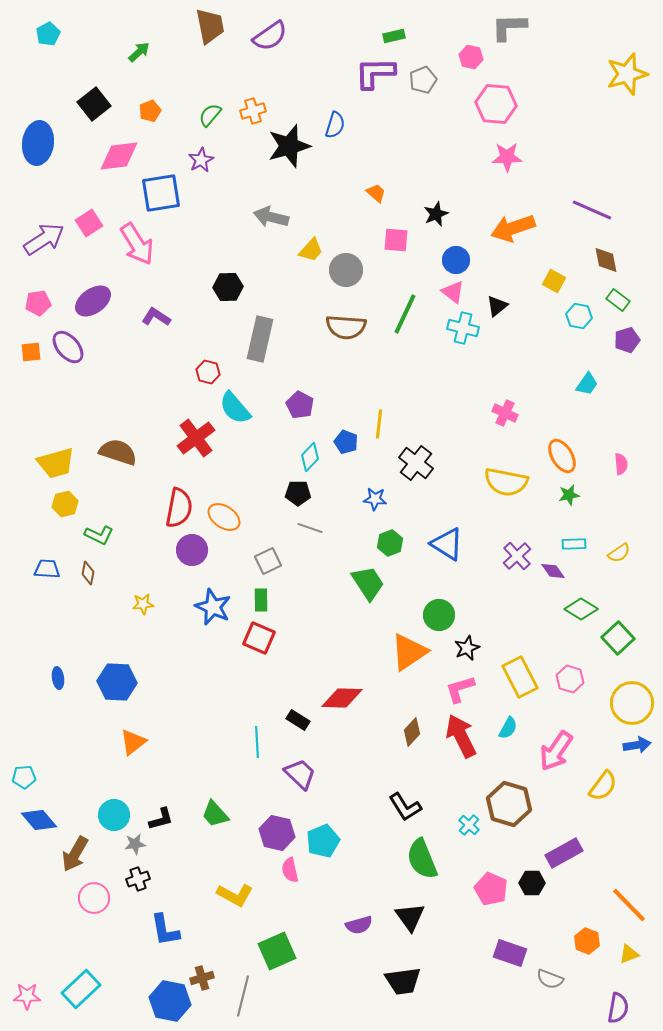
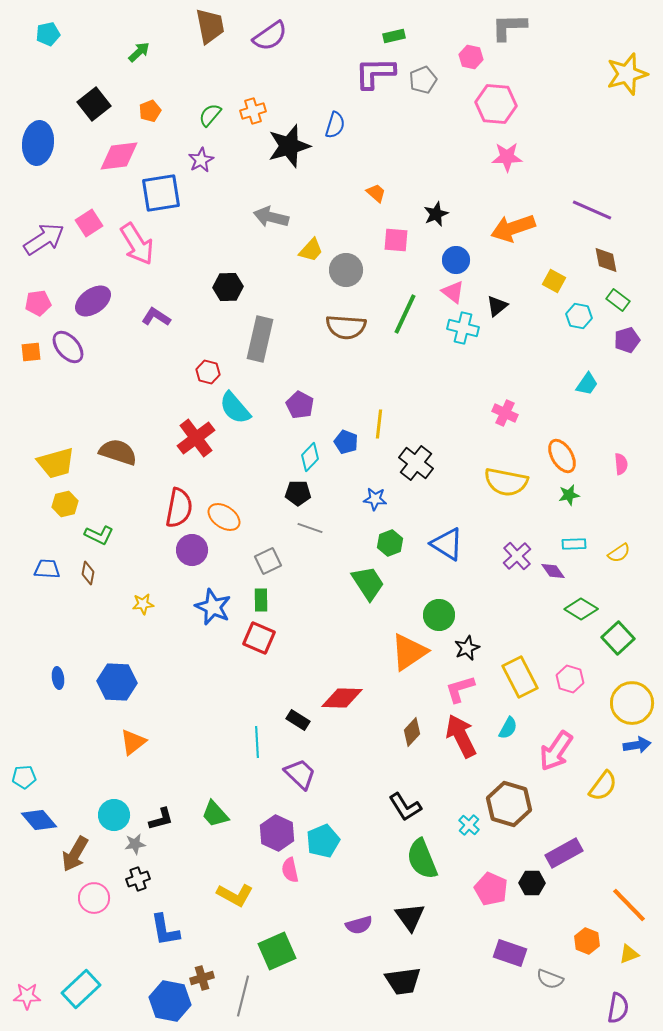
cyan pentagon at (48, 34): rotated 15 degrees clockwise
purple hexagon at (277, 833): rotated 12 degrees clockwise
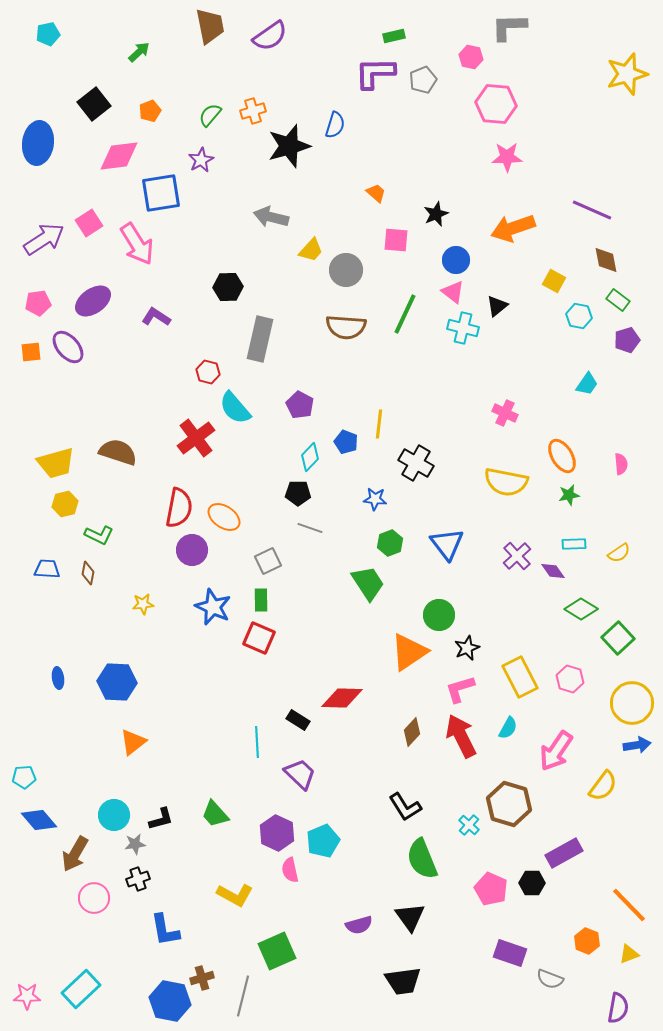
black cross at (416, 463): rotated 8 degrees counterclockwise
blue triangle at (447, 544): rotated 21 degrees clockwise
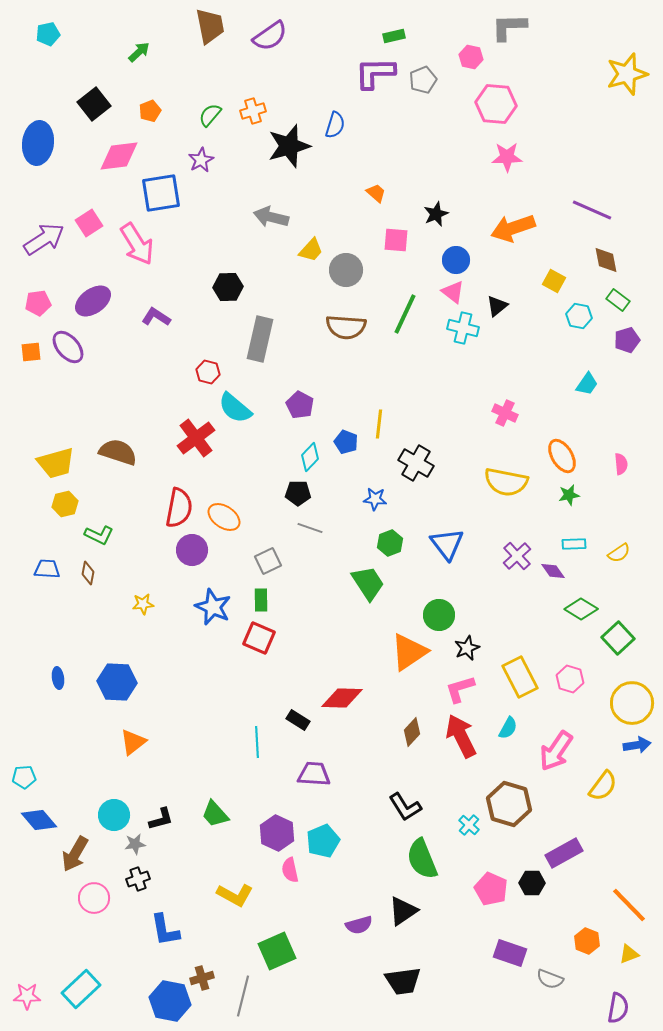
cyan semicircle at (235, 408): rotated 9 degrees counterclockwise
purple trapezoid at (300, 774): moved 14 px right; rotated 40 degrees counterclockwise
black triangle at (410, 917): moved 7 px left, 6 px up; rotated 32 degrees clockwise
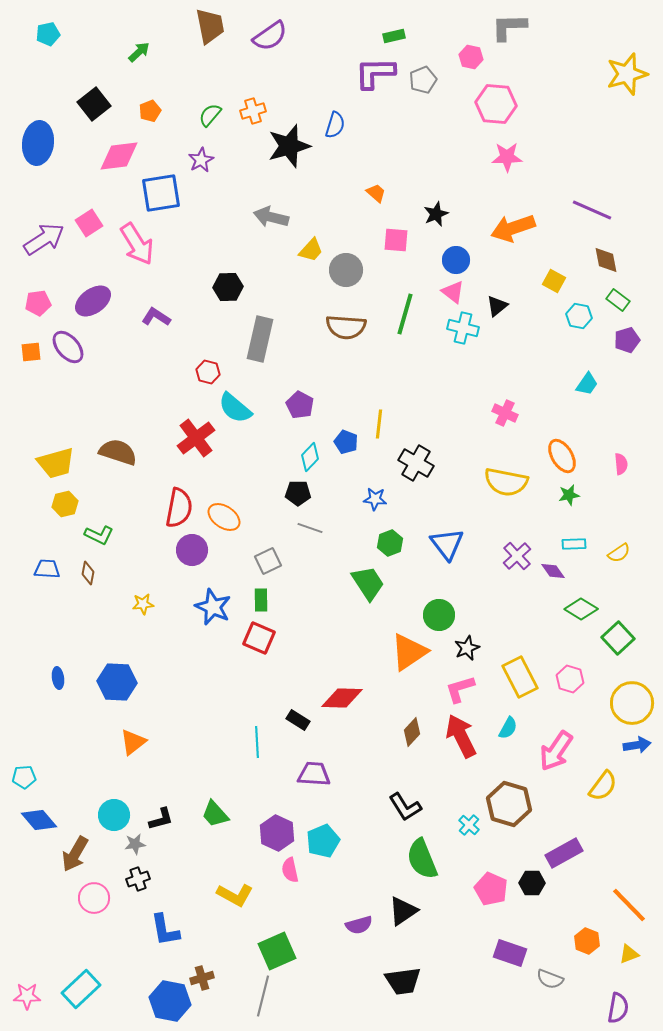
green line at (405, 314): rotated 9 degrees counterclockwise
gray line at (243, 996): moved 20 px right
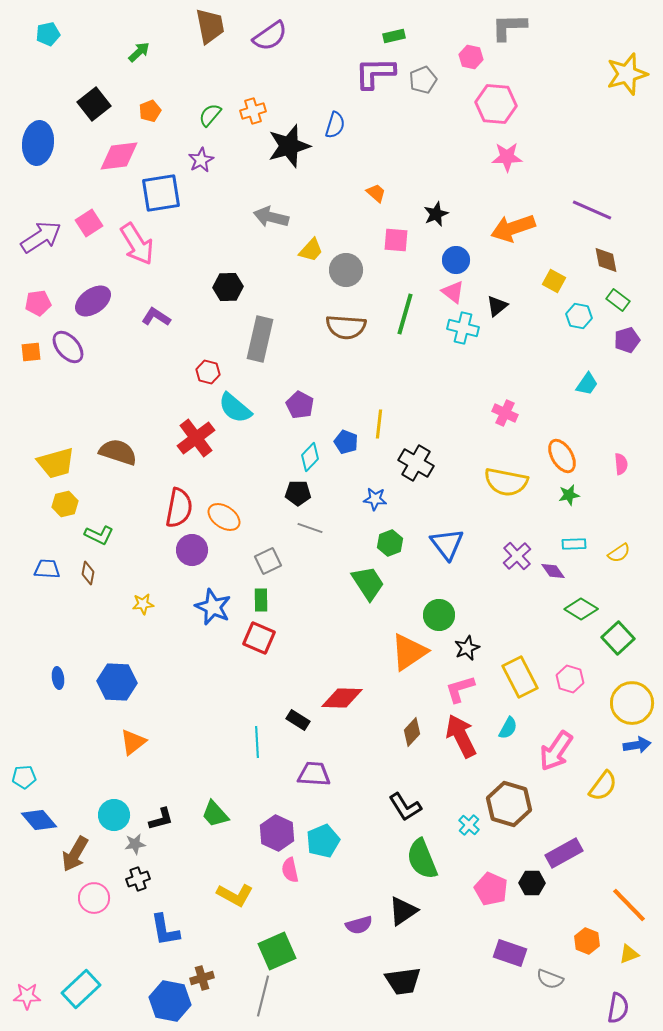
purple arrow at (44, 239): moved 3 px left, 2 px up
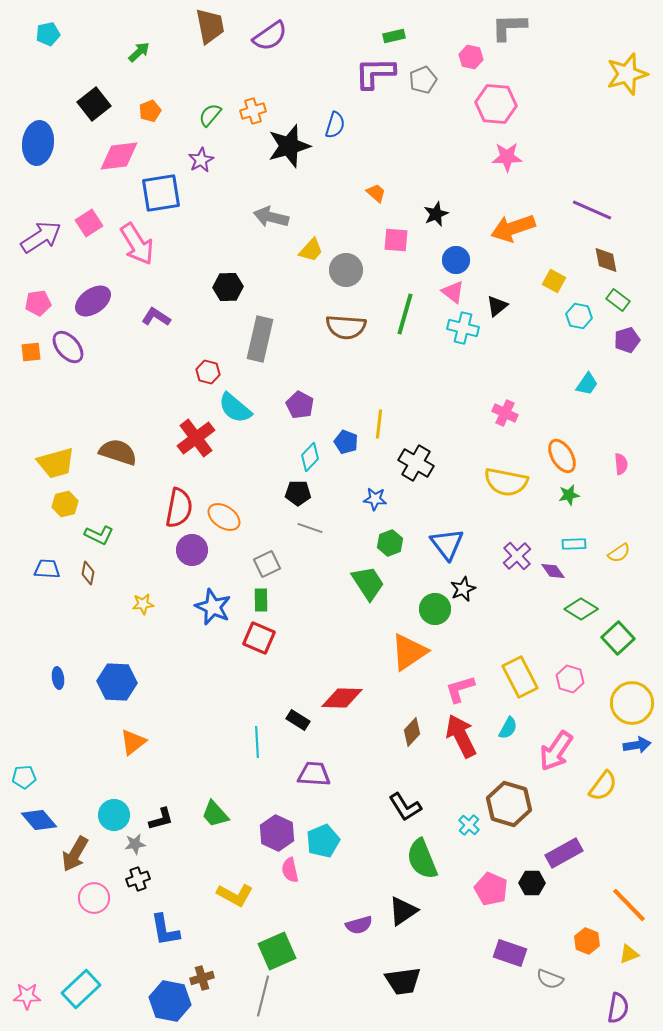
gray square at (268, 561): moved 1 px left, 3 px down
green circle at (439, 615): moved 4 px left, 6 px up
black star at (467, 648): moved 4 px left, 59 px up
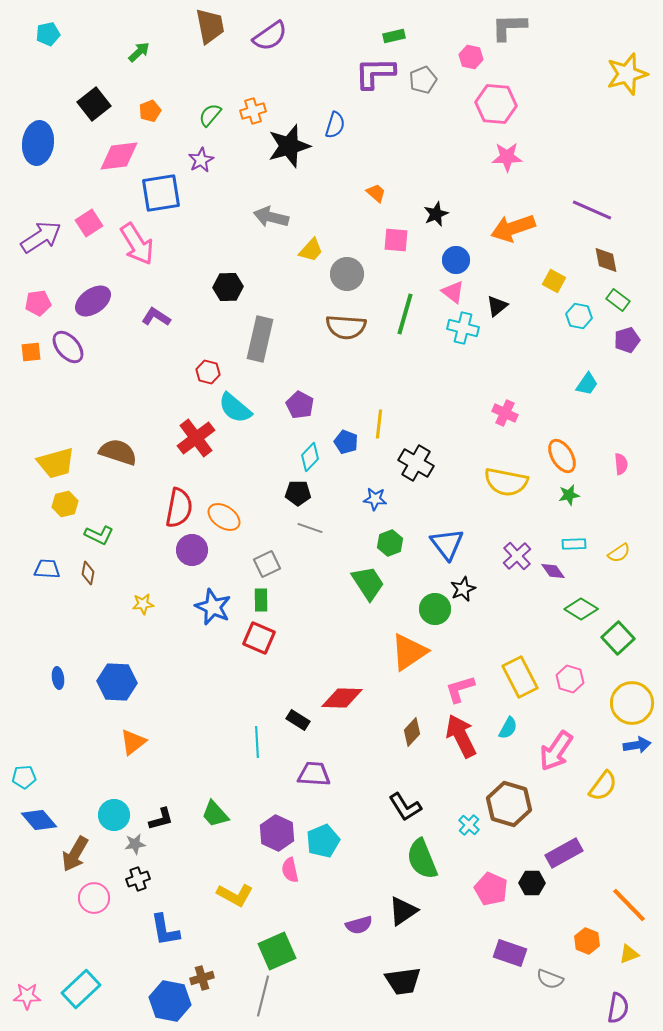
gray circle at (346, 270): moved 1 px right, 4 px down
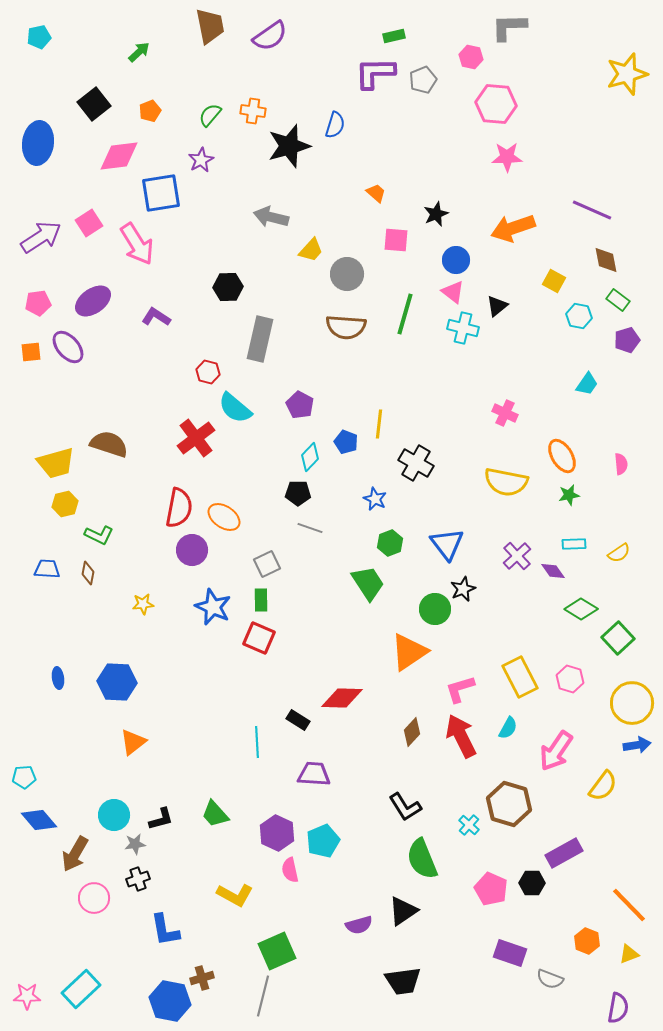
cyan pentagon at (48, 34): moved 9 px left, 3 px down
orange cross at (253, 111): rotated 25 degrees clockwise
brown semicircle at (118, 452): moved 9 px left, 8 px up
blue star at (375, 499): rotated 20 degrees clockwise
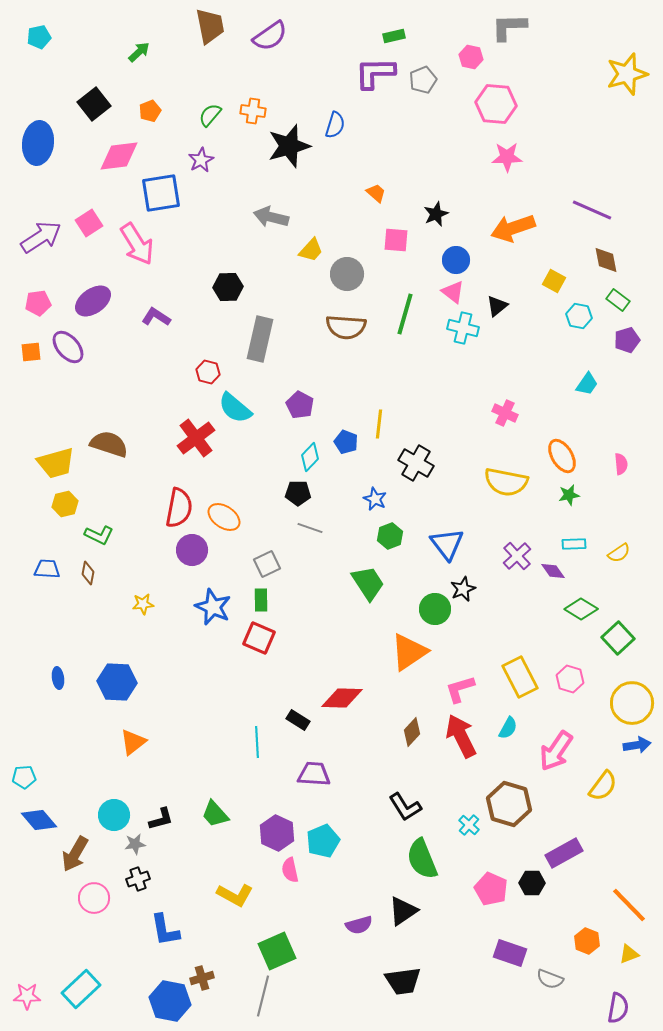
green hexagon at (390, 543): moved 7 px up
